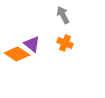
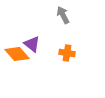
orange cross: moved 2 px right, 10 px down; rotated 14 degrees counterclockwise
orange diamond: rotated 15 degrees clockwise
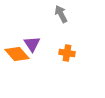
gray arrow: moved 2 px left, 1 px up
purple triangle: rotated 18 degrees clockwise
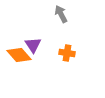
purple triangle: moved 1 px right, 1 px down
orange diamond: moved 2 px right, 1 px down
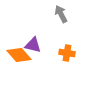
purple triangle: rotated 42 degrees counterclockwise
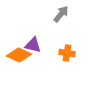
gray arrow: rotated 66 degrees clockwise
orange diamond: rotated 25 degrees counterclockwise
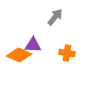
gray arrow: moved 6 px left, 3 px down
purple triangle: rotated 12 degrees counterclockwise
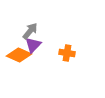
gray arrow: moved 25 px left, 14 px down
purple triangle: rotated 48 degrees counterclockwise
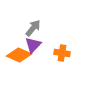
gray arrow: moved 3 px right, 3 px up
orange cross: moved 5 px left
